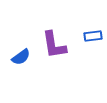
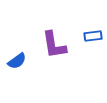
blue semicircle: moved 4 px left, 4 px down
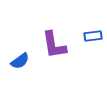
blue semicircle: moved 3 px right
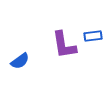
purple L-shape: moved 10 px right
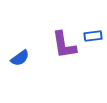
blue semicircle: moved 3 px up
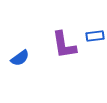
blue rectangle: moved 2 px right
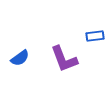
purple L-shape: moved 14 px down; rotated 12 degrees counterclockwise
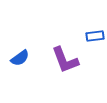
purple L-shape: moved 1 px right, 1 px down
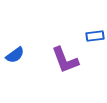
blue semicircle: moved 5 px left, 3 px up
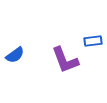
blue rectangle: moved 2 px left, 5 px down
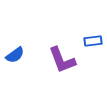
purple L-shape: moved 3 px left
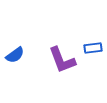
blue rectangle: moved 7 px down
